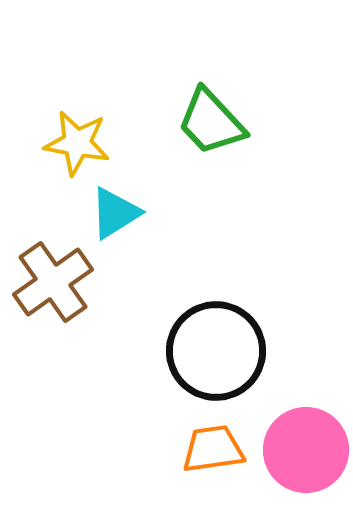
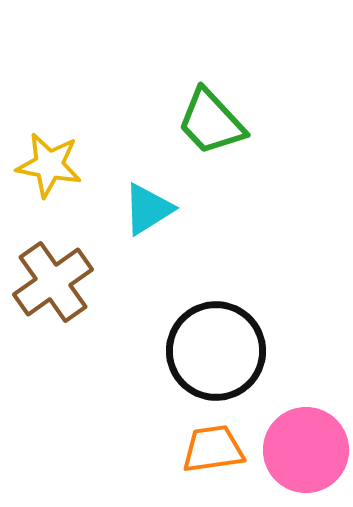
yellow star: moved 28 px left, 22 px down
cyan triangle: moved 33 px right, 4 px up
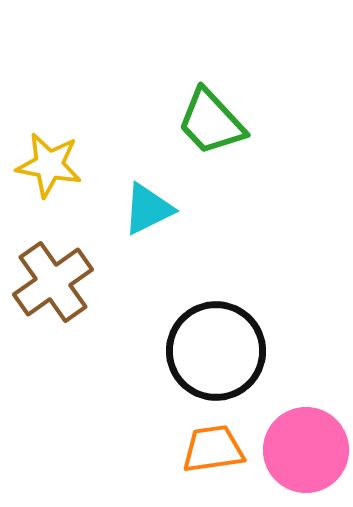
cyan triangle: rotated 6 degrees clockwise
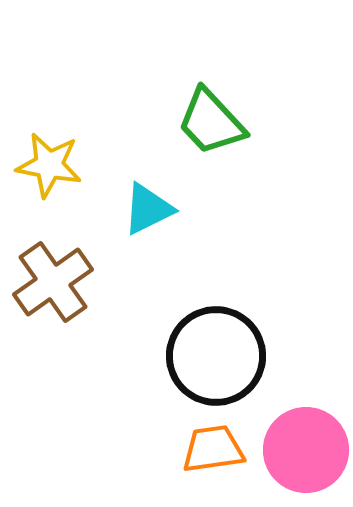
black circle: moved 5 px down
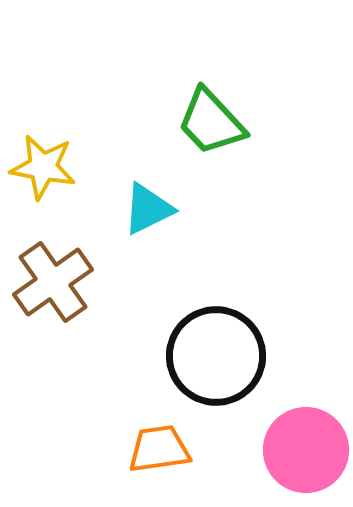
yellow star: moved 6 px left, 2 px down
orange trapezoid: moved 54 px left
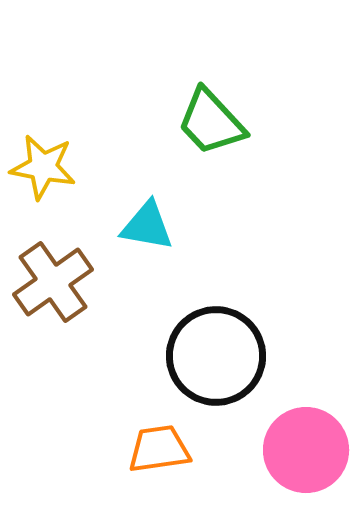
cyan triangle: moved 1 px left, 17 px down; rotated 36 degrees clockwise
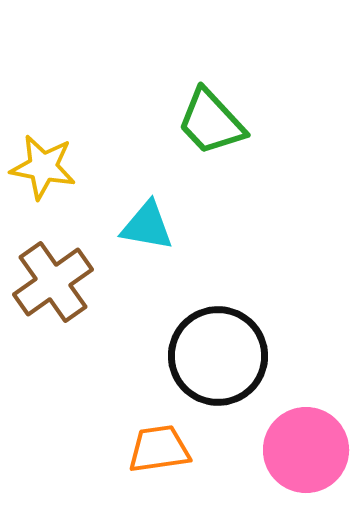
black circle: moved 2 px right
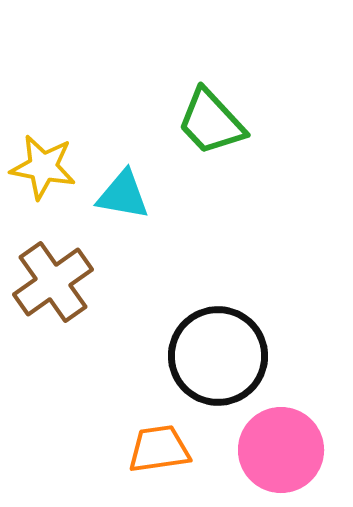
cyan triangle: moved 24 px left, 31 px up
pink circle: moved 25 px left
